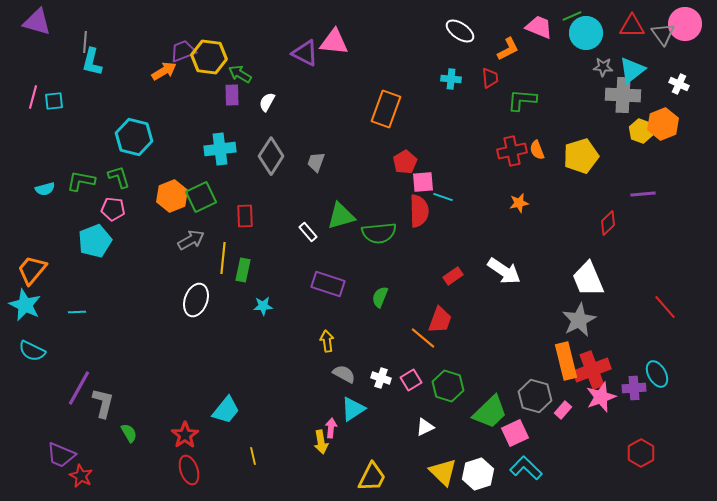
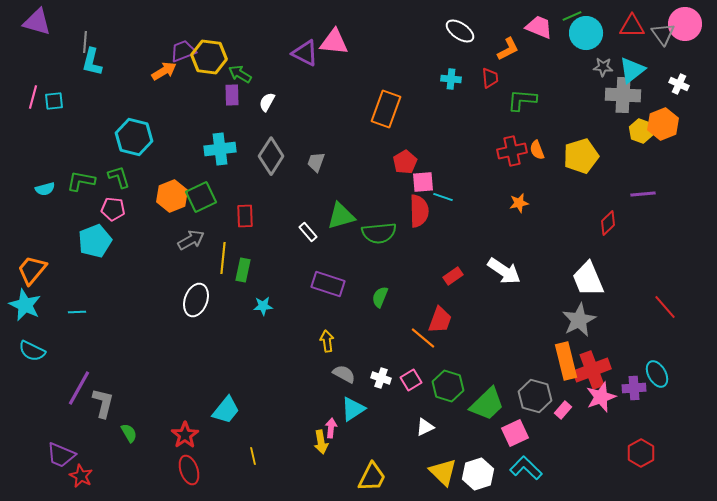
green trapezoid at (490, 412): moved 3 px left, 8 px up
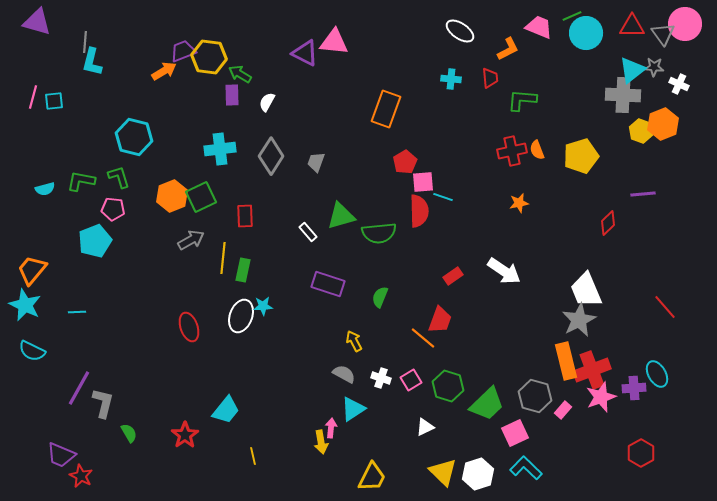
gray star at (603, 67): moved 51 px right
white trapezoid at (588, 279): moved 2 px left, 11 px down
white ellipse at (196, 300): moved 45 px right, 16 px down
yellow arrow at (327, 341): moved 27 px right; rotated 20 degrees counterclockwise
red ellipse at (189, 470): moved 143 px up
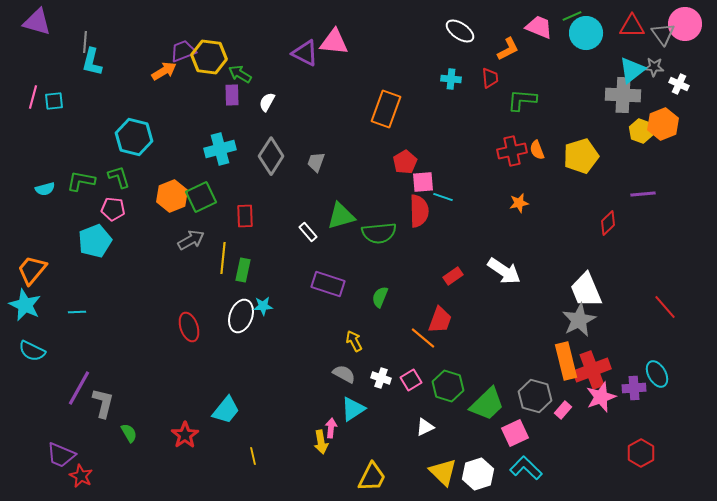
cyan cross at (220, 149): rotated 8 degrees counterclockwise
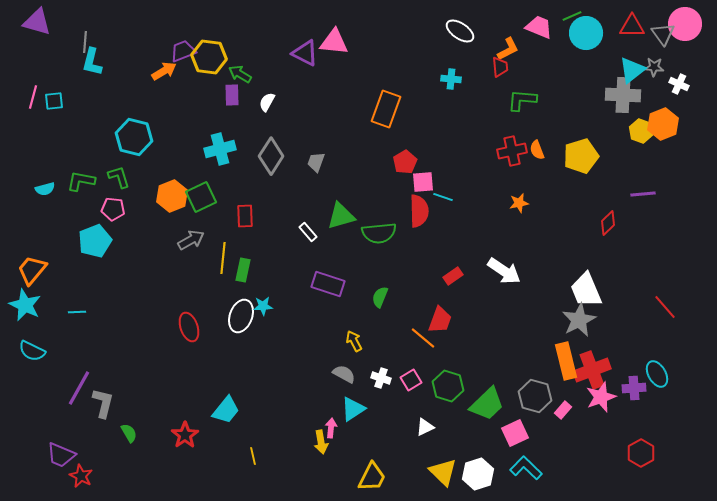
red trapezoid at (490, 78): moved 10 px right, 11 px up
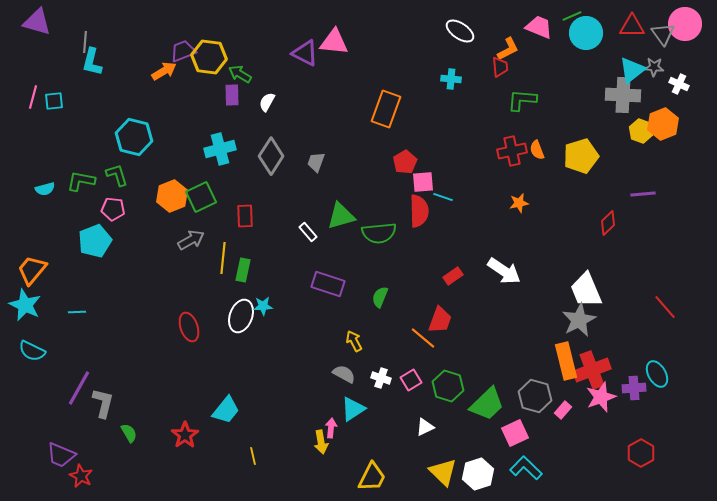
green L-shape at (119, 177): moved 2 px left, 2 px up
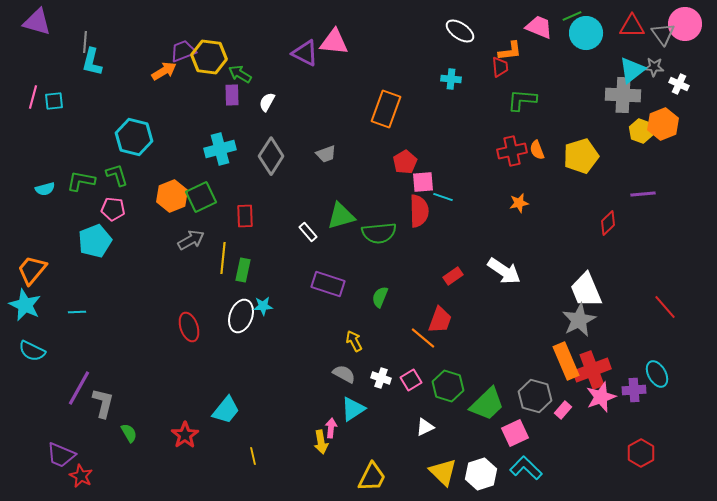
orange L-shape at (508, 49): moved 2 px right, 2 px down; rotated 20 degrees clockwise
gray trapezoid at (316, 162): moved 10 px right, 8 px up; rotated 130 degrees counterclockwise
orange rectangle at (566, 361): rotated 9 degrees counterclockwise
purple cross at (634, 388): moved 2 px down
white hexagon at (478, 474): moved 3 px right
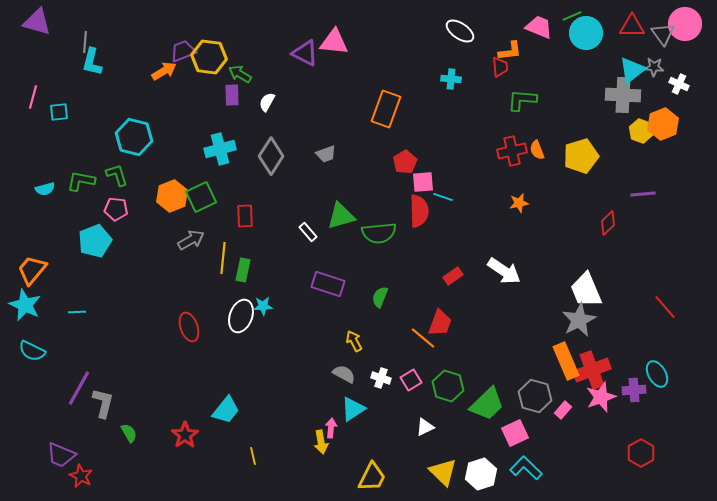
cyan square at (54, 101): moved 5 px right, 11 px down
pink pentagon at (113, 209): moved 3 px right
red trapezoid at (440, 320): moved 3 px down
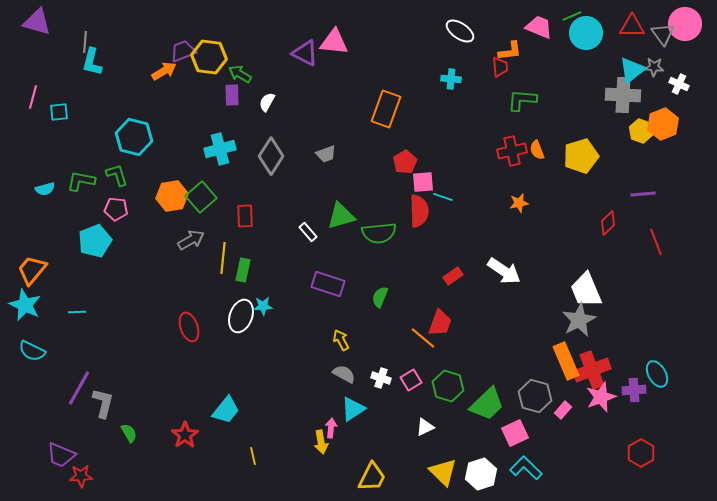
orange hexagon at (172, 196): rotated 12 degrees clockwise
green square at (201, 197): rotated 16 degrees counterclockwise
red line at (665, 307): moved 9 px left, 65 px up; rotated 20 degrees clockwise
yellow arrow at (354, 341): moved 13 px left, 1 px up
red star at (81, 476): rotated 30 degrees counterclockwise
